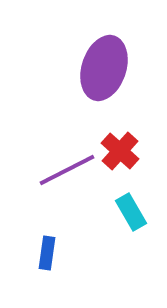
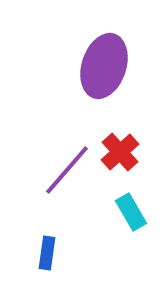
purple ellipse: moved 2 px up
red cross: moved 1 px down; rotated 6 degrees clockwise
purple line: rotated 22 degrees counterclockwise
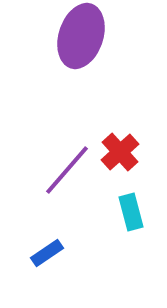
purple ellipse: moved 23 px left, 30 px up
cyan rectangle: rotated 15 degrees clockwise
blue rectangle: rotated 48 degrees clockwise
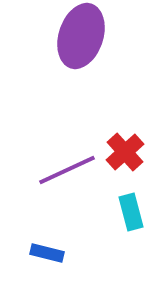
red cross: moved 5 px right
purple line: rotated 24 degrees clockwise
blue rectangle: rotated 48 degrees clockwise
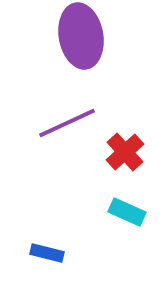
purple ellipse: rotated 28 degrees counterclockwise
purple line: moved 47 px up
cyan rectangle: moved 4 px left; rotated 51 degrees counterclockwise
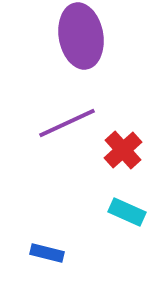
red cross: moved 2 px left, 2 px up
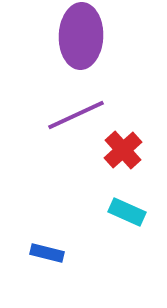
purple ellipse: rotated 12 degrees clockwise
purple line: moved 9 px right, 8 px up
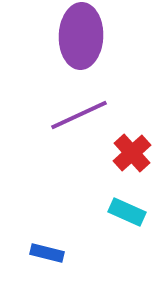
purple line: moved 3 px right
red cross: moved 9 px right, 3 px down
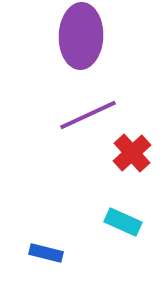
purple line: moved 9 px right
cyan rectangle: moved 4 px left, 10 px down
blue rectangle: moved 1 px left
